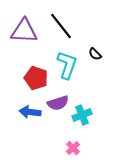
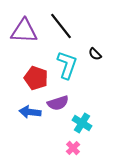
cyan cross: moved 8 px down; rotated 36 degrees counterclockwise
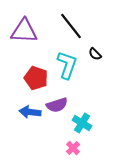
black line: moved 10 px right
purple semicircle: moved 1 px left, 2 px down
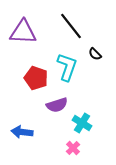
purple triangle: moved 1 px left, 1 px down
cyan L-shape: moved 2 px down
blue arrow: moved 8 px left, 20 px down
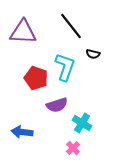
black semicircle: moved 2 px left; rotated 32 degrees counterclockwise
cyan L-shape: moved 2 px left
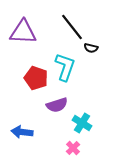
black line: moved 1 px right, 1 px down
black semicircle: moved 2 px left, 6 px up
